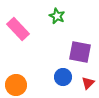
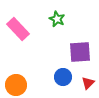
green star: moved 3 px down
purple square: rotated 15 degrees counterclockwise
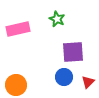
pink rectangle: rotated 60 degrees counterclockwise
purple square: moved 7 px left
blue circle: moved 1 px right
red triangle: moved 1 px up
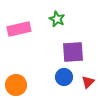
pink rectangle: moved 1 px right
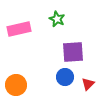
blue circle: moved 1 px right
red triangle: moved 2 px down
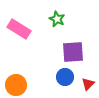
pink rectangle: rotated 45 degrees clockwise
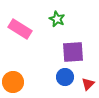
pink rectangle: moved 1 px right
orange circle: moved 3 px left, 3 px up
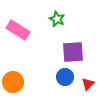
pink rectangle: moved 2 px left, 1 px down
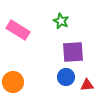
green star: moved 4 px right, 2 px down
blue circle: moved 1 px right
red triangle: moved 1 px left, 1 px down; rotated 40 degrees clockwise
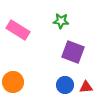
green star: rotated 21 degrees counterclockwise
purple square: rotated 25 degrees clockwise
blue circle: moved 1 px left, 8 px down
red triangle: moved 1 px left, 2 px down
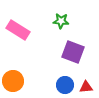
orange circle: moved 1 px up
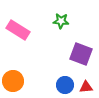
purple square: moved 8 px right, 2 px down
